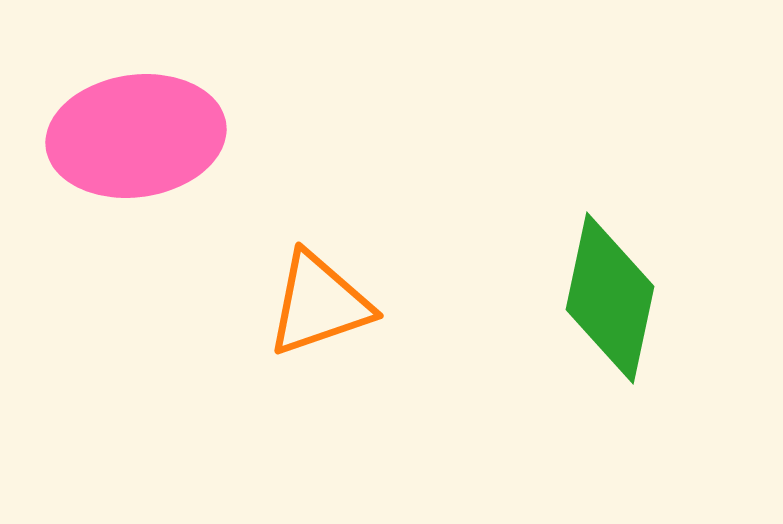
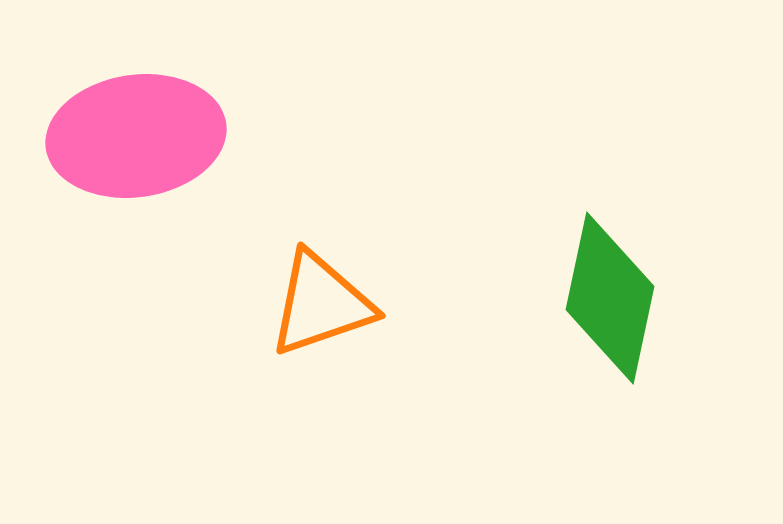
orange triangle: moved 2 px right
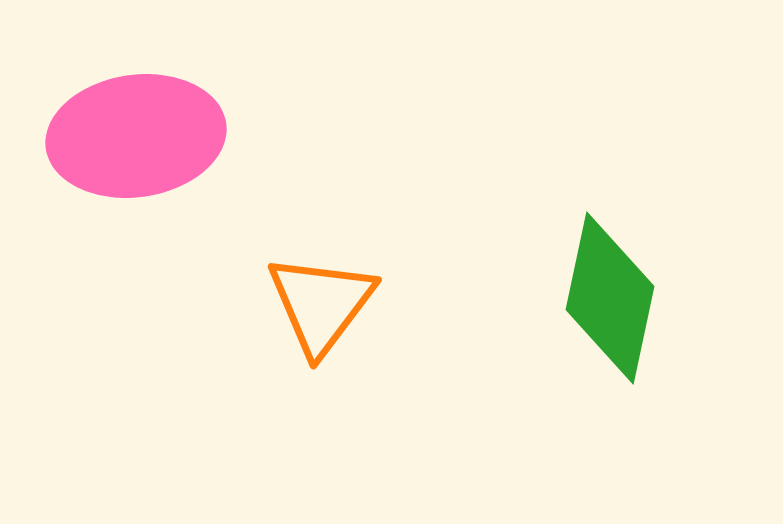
orange triangle: rotated 34 degrees counterclockwise
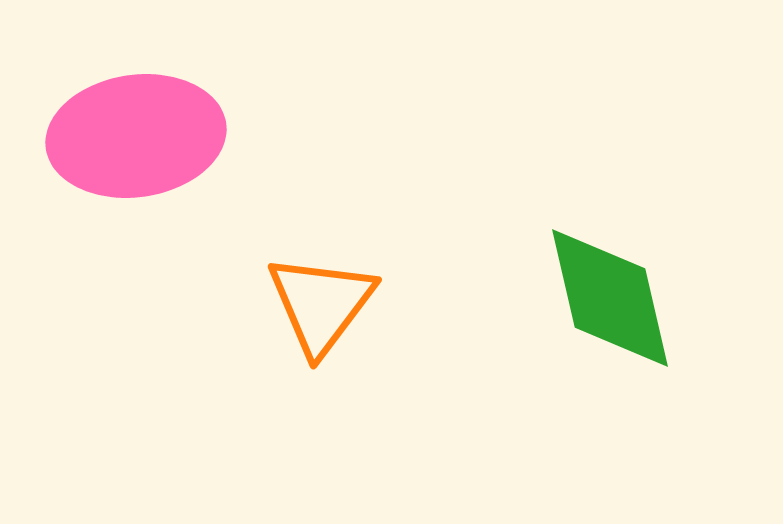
green diamond: rotated 25 degrees counterclockwise
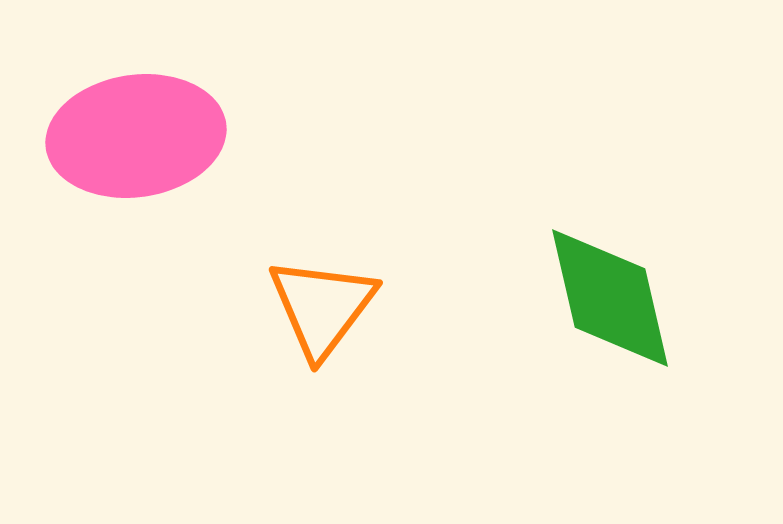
orange triangle: moved 1 px right, 3 px down
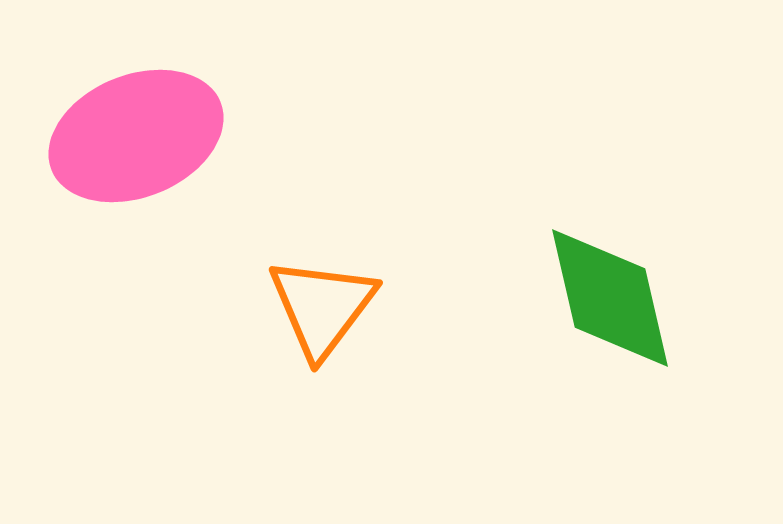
pink ellipse: rotated 14 degrees counterclockwise
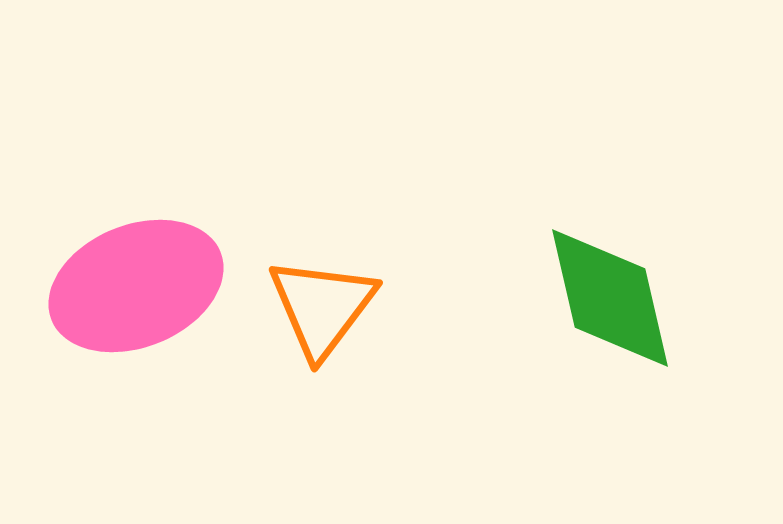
pink ellipse: moved 150 px down
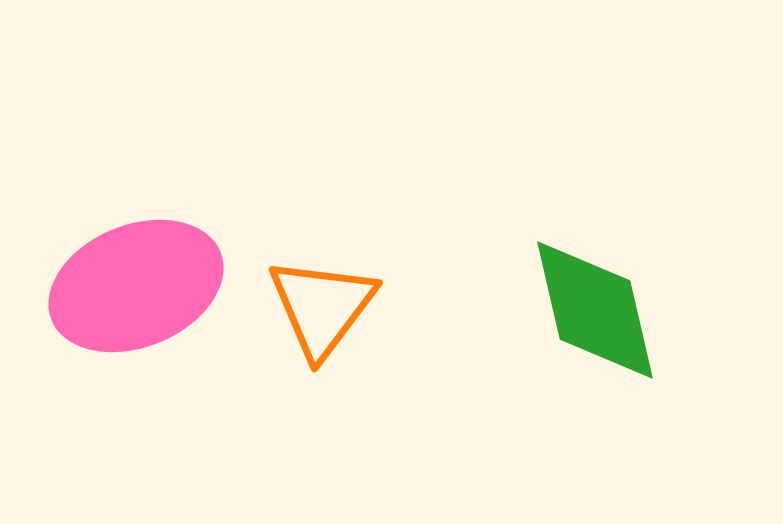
green diamond: moved 15 px left, 12 px down
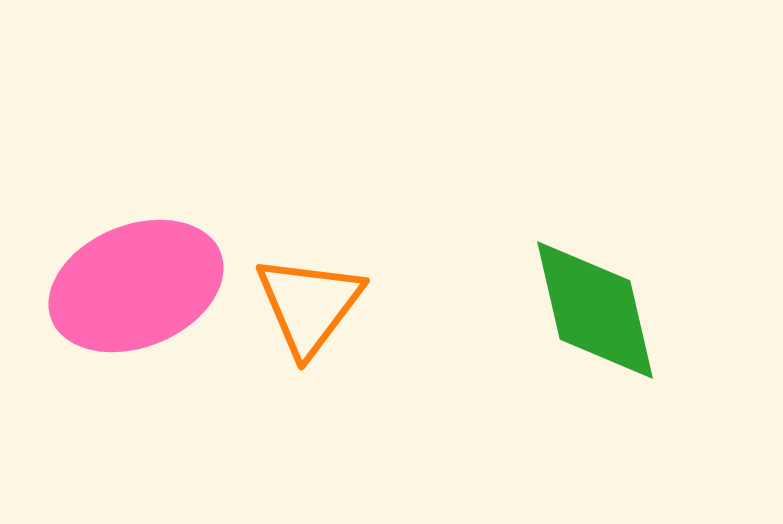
orange triangle: moved 13 px left, 2 px up
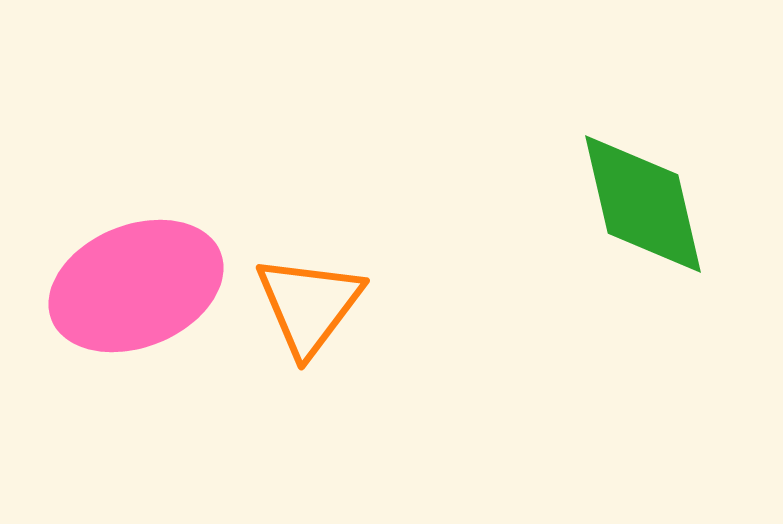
green diamond: moved 48 px right, 106 px up
